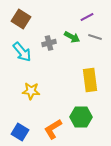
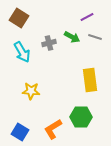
brown square: moved 2 px left, 1 px up
cyan arrow: rotated 10 degrees clockwise
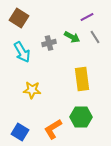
gray line: rotated 40 degrees clockwise
yellow rectangle: moved 8 px left, 1 px up
yellow star: moved 1 px right, 1 px up
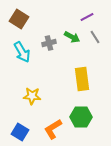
brown square: moved 1 px down
yellow star: moved 6 px down
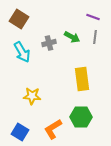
purple line: moved 6 px right; rotated 48 degrees clockwise
gray line: rotated 40 degrees clockwise
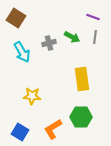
brown square: moved 3 px left, 1 px up
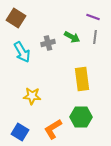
gray cross: moved 1 px left
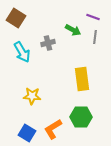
green arrow: moved 1 px right, 7 px up
blue square: moved 7 px right, 1 px down
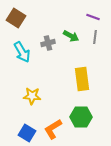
green arrow: moved 2 px left, 6 px down
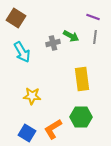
gray cross: moved 5 px right
